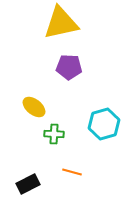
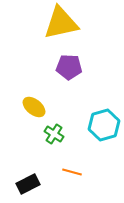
cyan hexagon: moved 1 px down
green cross: rotated 30 degrees clockwise
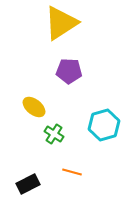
yellow triangle: rotated 21 degrees counterclockwise
purple pentagon: moved 4 px down
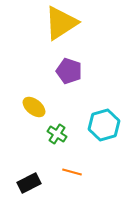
purple pentagon: rotated 15 degrees clockwise
green cross: moved 3 px right
black rectangle: moved 1 px right, 1 px up
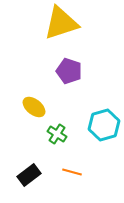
yellow triangle: rotated 15 degrees clockwise
black rectangle: moved 8 px up; rotated 10 degrees counterclockwise
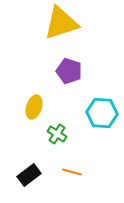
yellow ellipse: rotated 70 degrees clockwise
cyan hexagon: moved 2 px left, 12 px up; rotated 20 degrees clockwise
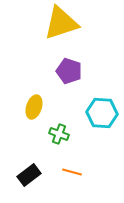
green cross: moved 2 px right; rotated 12 degrees counterclockwise
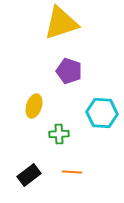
yellow ellipse: moved 1 px up
green cross: rotated 24 degrees counterclockwise
orange line: rotated 12 degrees counterclockwise
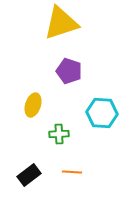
yellow ellipse: moved 1 px left, 1 px up
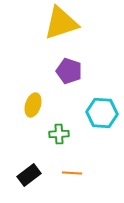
orange line: moved 1 px down
